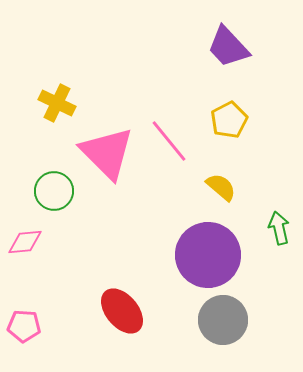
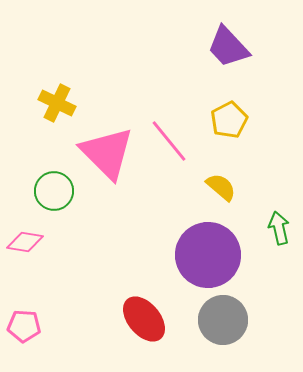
pink diamond: rotated 15 degrees clockwise
red ellipse: moved 22 px right, 8 px down
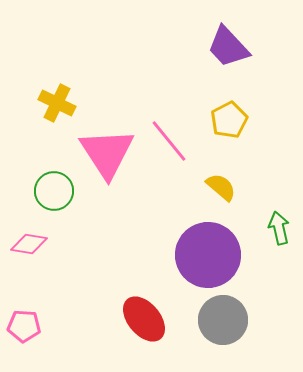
pink triangle: rotated 12 degrees clockwise
pink diamond: moved 4 px right, 2 px down
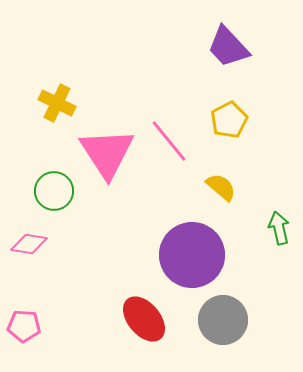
purple circle: moved 16 px left
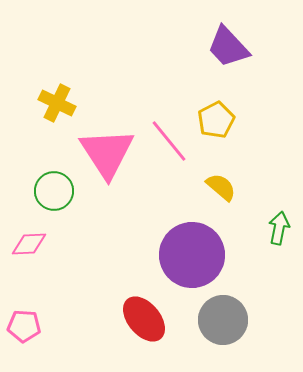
yellow pentagon: moved 13 px left
green arrow: rotated 24 degrees clockwise
pink diamond: rotated 12 degrees counterclockwise
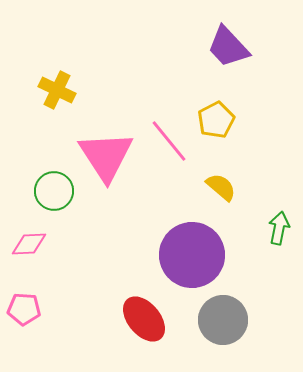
yellow cross: moved 13 px up
pink triangle: moved 1 px left, 3 px down
pink pentagon: moved 17 px up
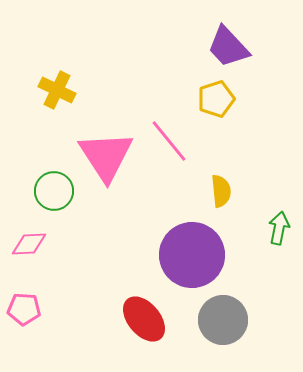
yellow pentagon: moved 21 px up; rotated 9 degrees clockwise
yellow semicircle: moved 4 px down; rotated 44 degrees clockwise
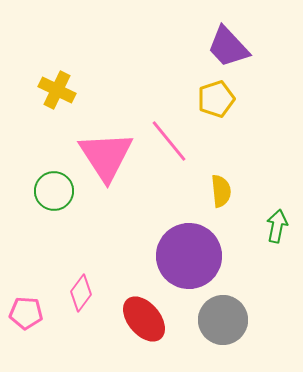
green arrow: moved 2 px left, 2 px up
pink diamond: moved 52 px right, 49 px down; rotated 51 degrees counterclockwise
purple circle: moved 3 px left, 1 px down
pink pentagon: moved 2 px right, 4 px down
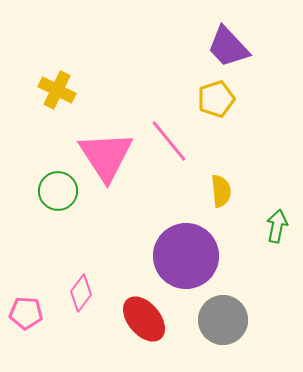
green circle: moved 4 px right
purple circle: moved 3 px left
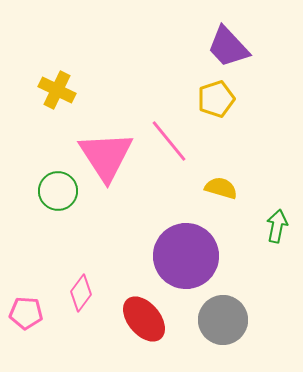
yellow semicircle: moved 3 px up; rotated 68 degrees counterclockwise
